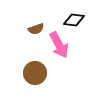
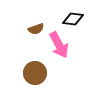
black diamond: moved 1 px left, 1 px up
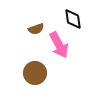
black diamond: rotated 75 degrees clockwise
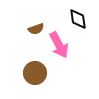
black diamond: moved 5 px right
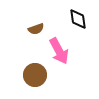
pink arrow: moved 6 px down
brown circle: moved 2 px down
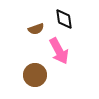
black diamond: moved 14 px left
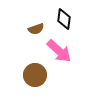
black diamond: rotated 15 degrees clockwise
pink arrow: rotated 20 degrees counterclockwise
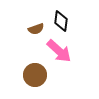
black diamond: moved 3 px left, 2 px down
